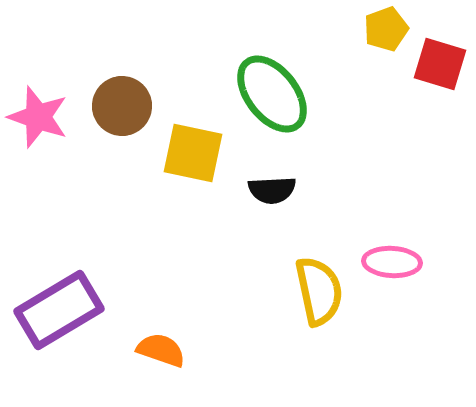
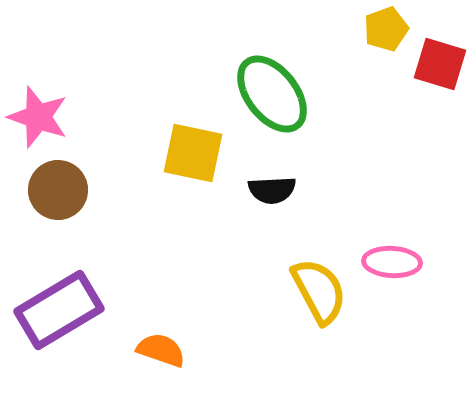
brown circle: moved 64 px left, 84 px down
yellow semicircle: rotated 16 degrees counterclockwise
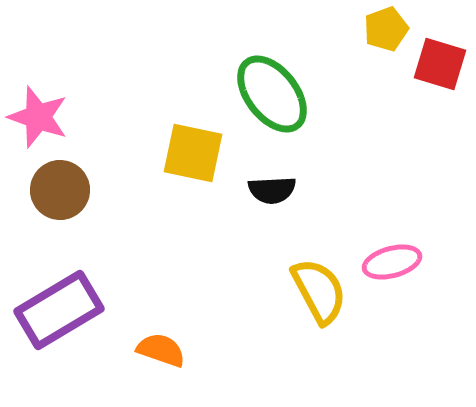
brown circle: moved 2 px right
pink ellipse: rotated 18 degrees counterclockwise
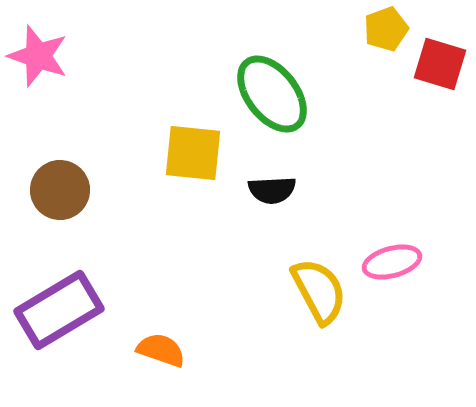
pink star: moved 61 px up
yellow square: rotated 6 degrees counterclockwise
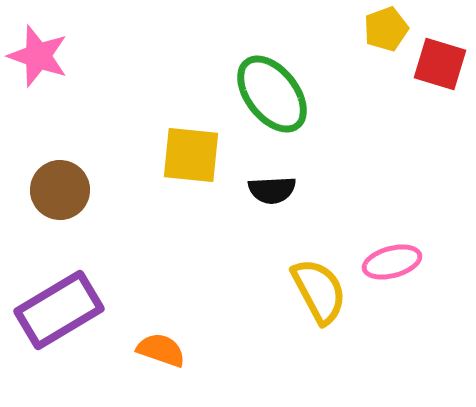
yellow square: moved 2 px left, 2 px down
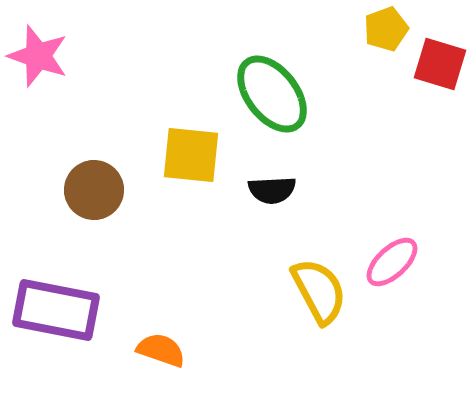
brown circle: moved 34 px right
pink ellipse: rotated 28 degrees counterclockwise
purple rectangle: moved 3 px left; rotated 42 degrees clockwise
